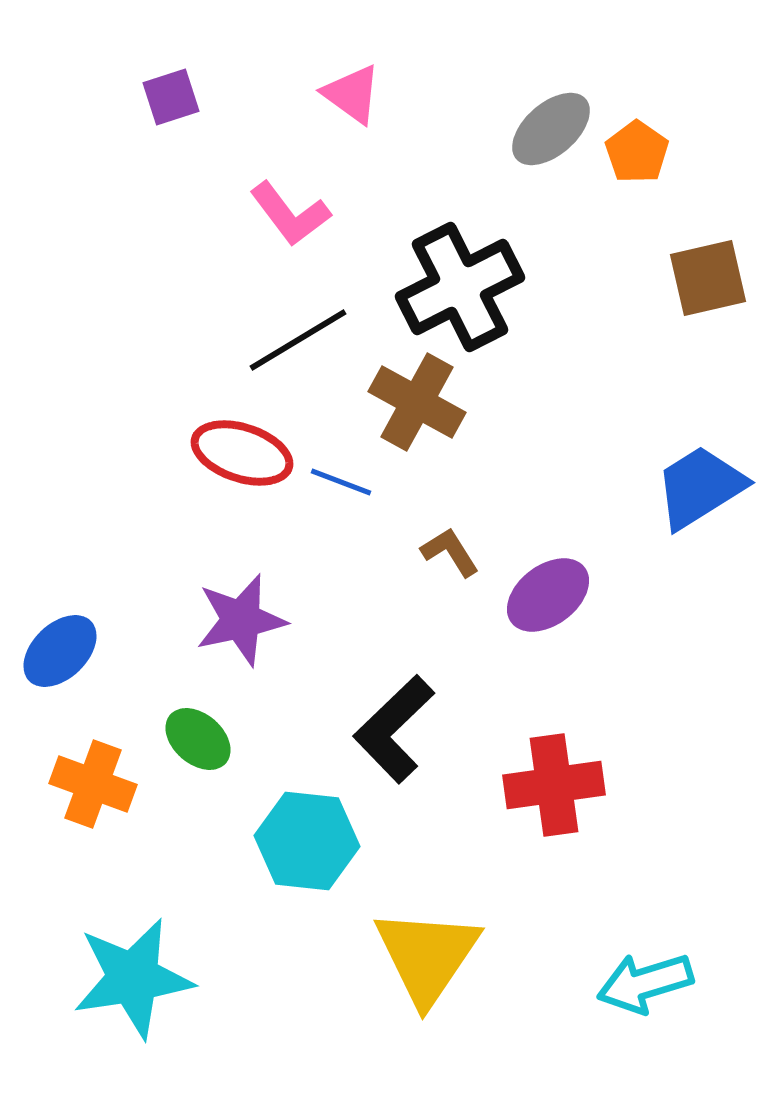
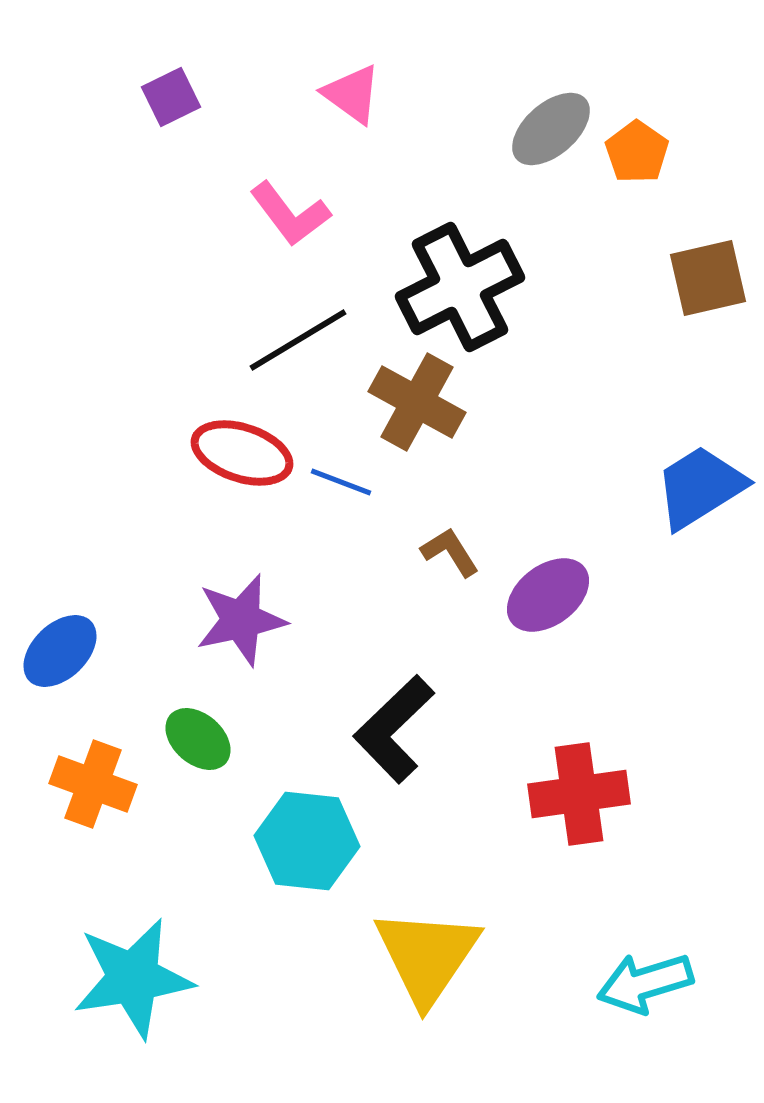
purple square: rotated 8 degrees counterclockwise
red cross: moved 25 px right, 9 px down
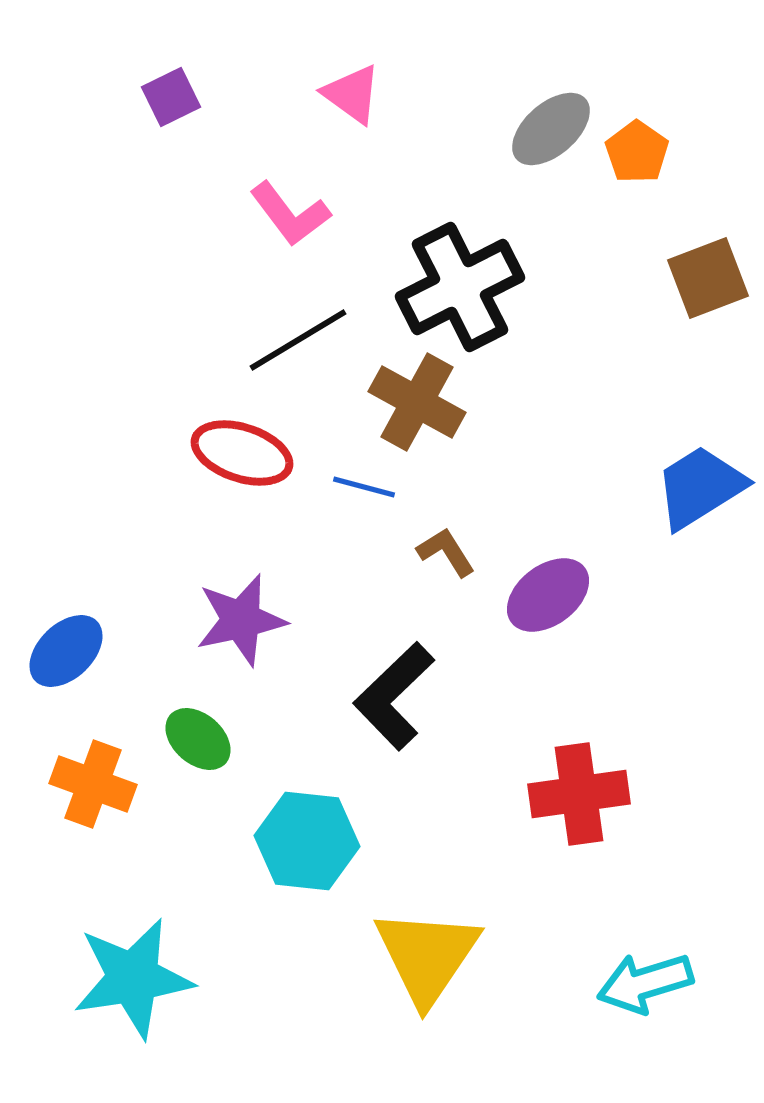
brown square: rotated 8 degrees counterclockwise
blue line: moved 23 px right, 5 px down; rotated 6 degrees counterclockwise
brown L-shape: moved 4 px left
blue ellipse: moved 6 px right
black L-shape: moved 33 px up
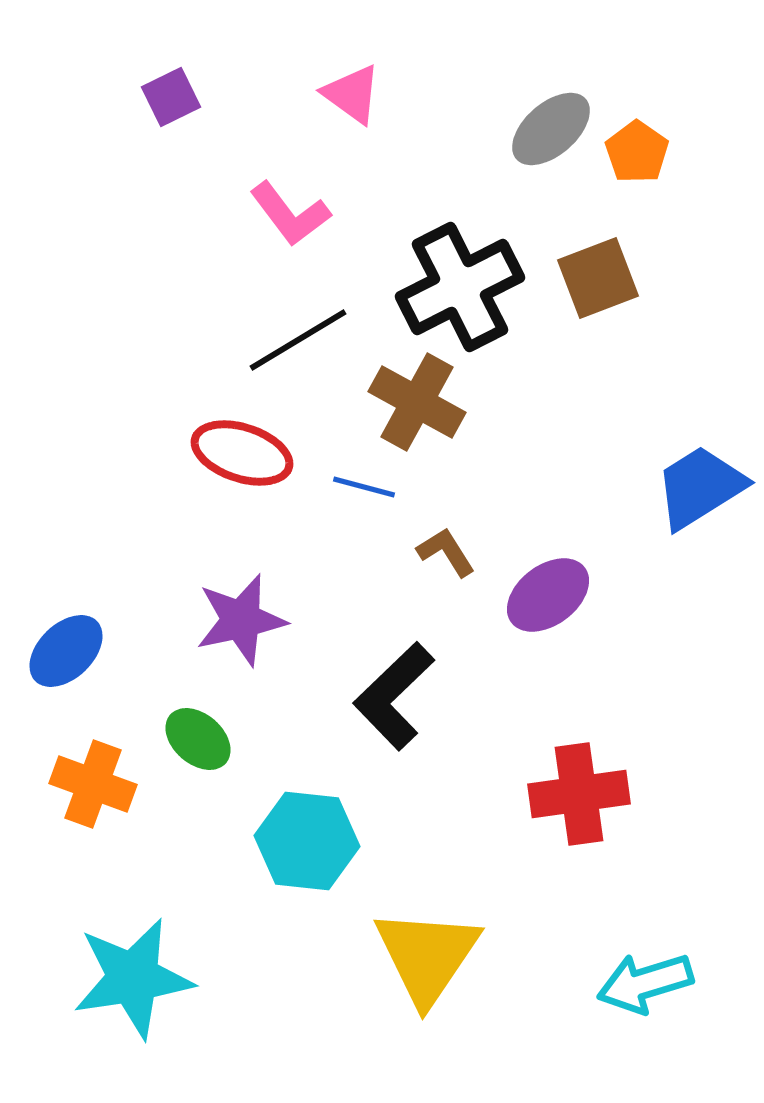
brown square: moved 110 px left
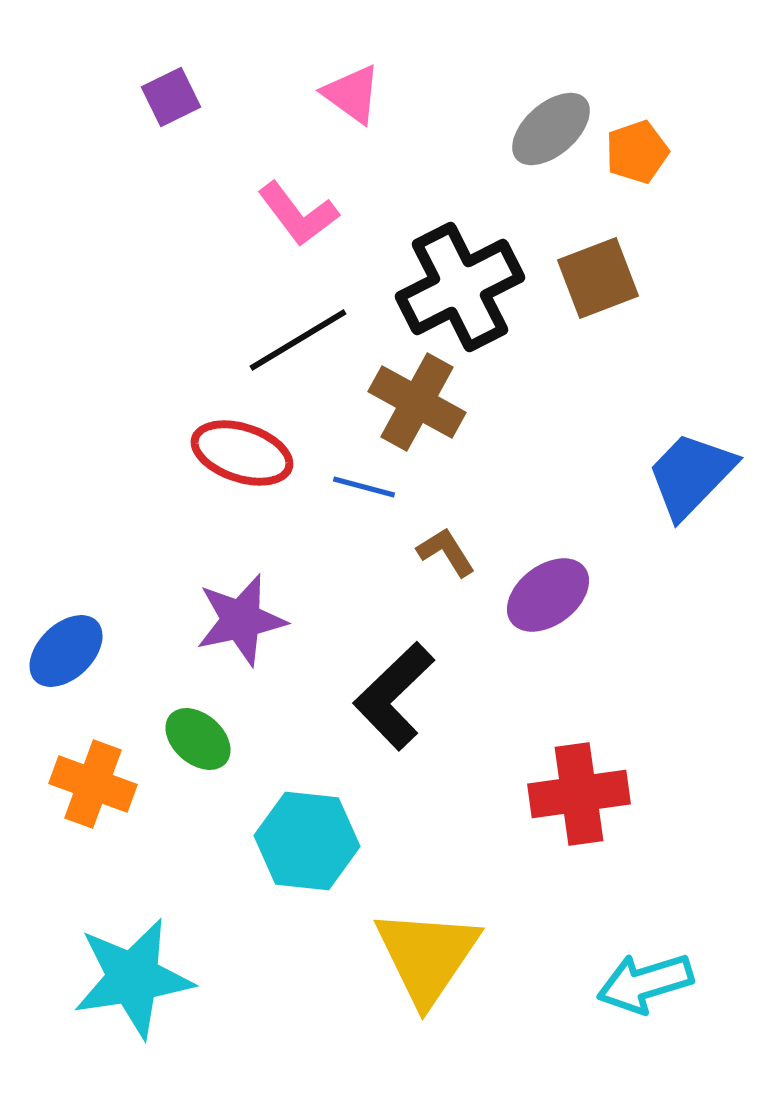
orange pentagon: rotated 18 degrees clockwise
pink L-shape: moved 8 px right
blue trapezoid: moved 9 px left, 12 px up; rotated 14 degrees counterclockwise
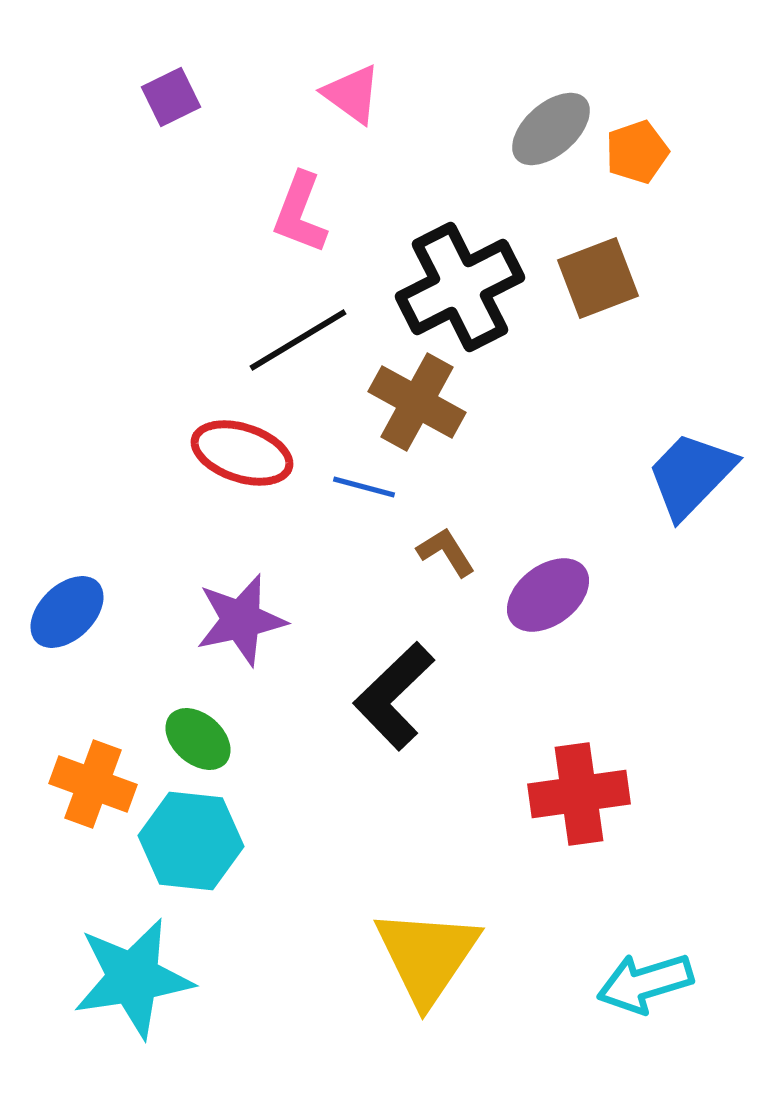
pink L-shape: moved 2 px right, 1 px up; rotated 58 degrees clockwise
blue ellipse: moved 1 px right, 39 px up
cyan hexagon: moved 116 px left
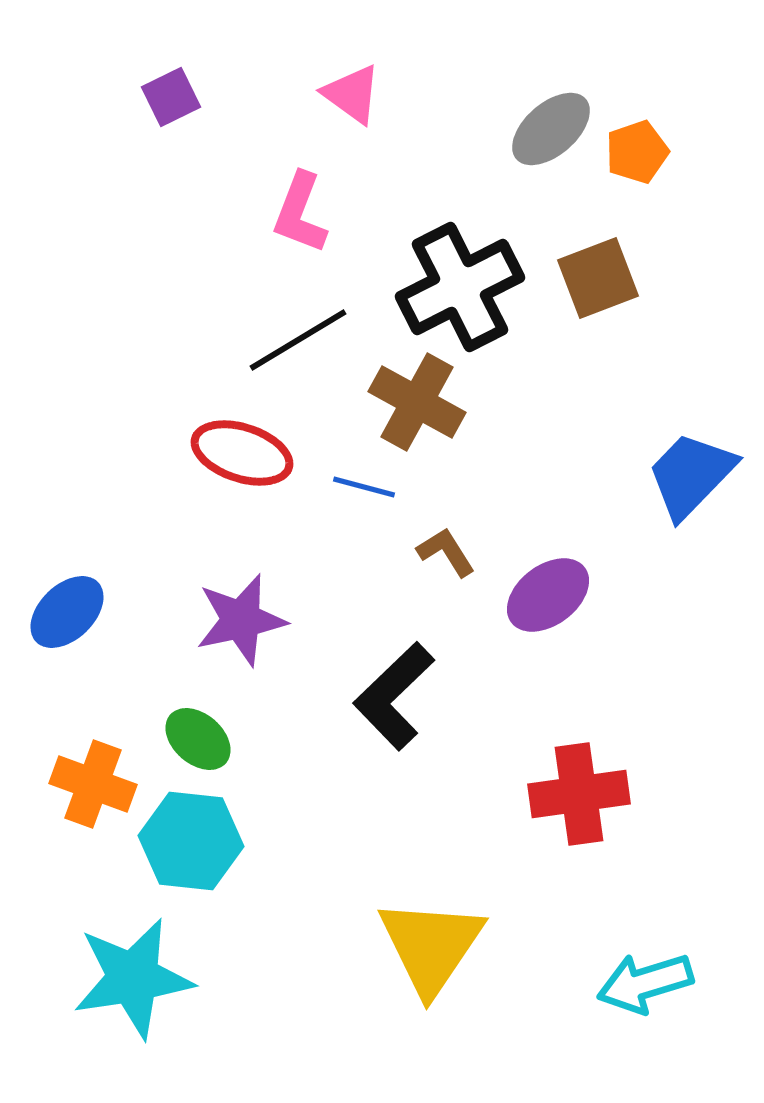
yellow triangle: moved 4 px right, 10 px up
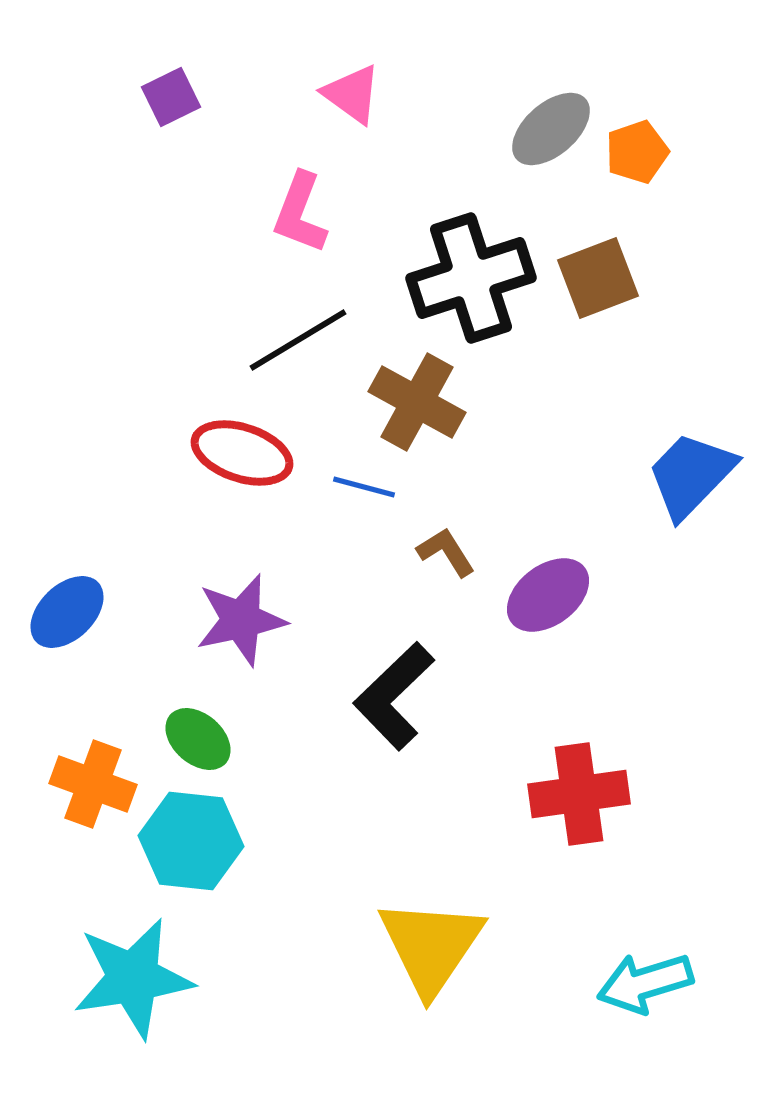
black cross: moved 11 px right, 9 px up; rotated 9 degrees clockwise
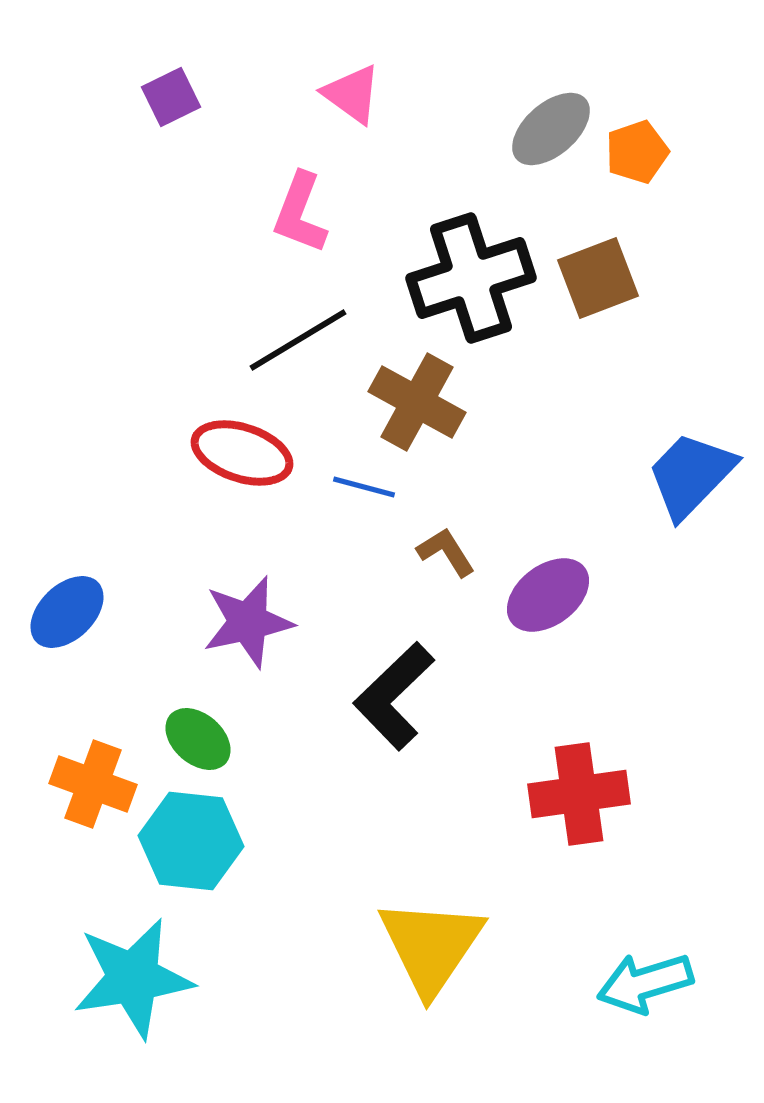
purple star: moved 7 px right, 2 px down
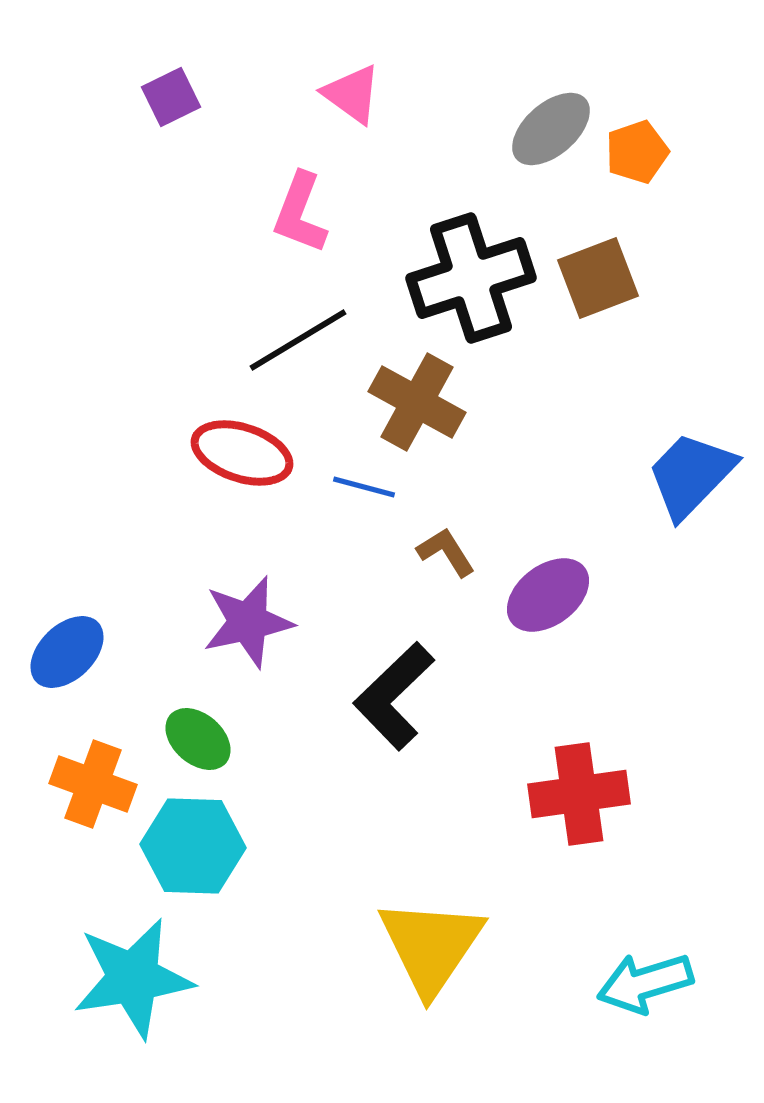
blue ellipse: moved 40 px down
cyan hexagon: moved 2 px right, 5 px down; rotated 4 degrees counterclockwise
